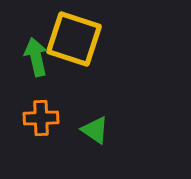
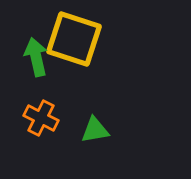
orange cross: rotated 28 degrees clockwise
green triangle: rotated 44 degrees counterclockwise
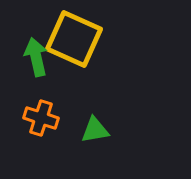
yellow square: rotated 6 degrees clockwise
orange cross: rotated 8 degrees counterclockwise
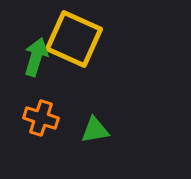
green arrow: rotated 30 degrees clockwise
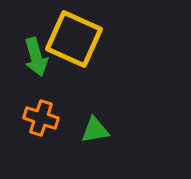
green arrow: rotated 147 degrees clockwise
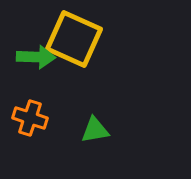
green arrow: rotated 72 degrees counterclockwise
orange cross: moved 11 px left
